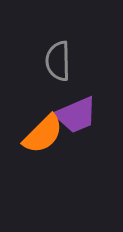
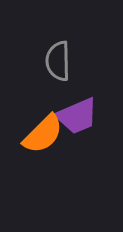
purple trapezoid: moved 1 px right, 1 px down
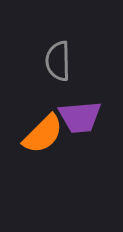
purple trapezoid: moved 3 px right, 1 px down; rotated 18 degrees clockwise
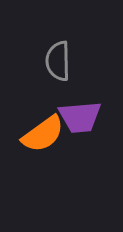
orange semicircle: rotated 9 degrees clockwise
